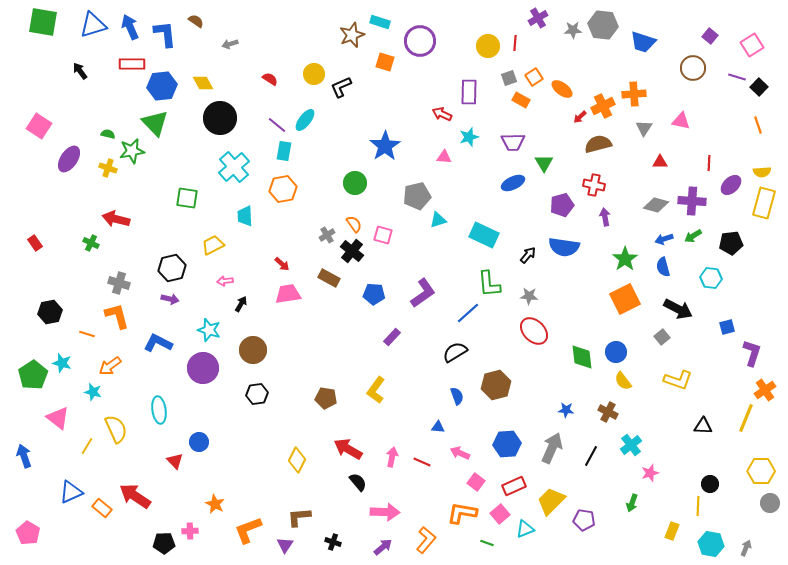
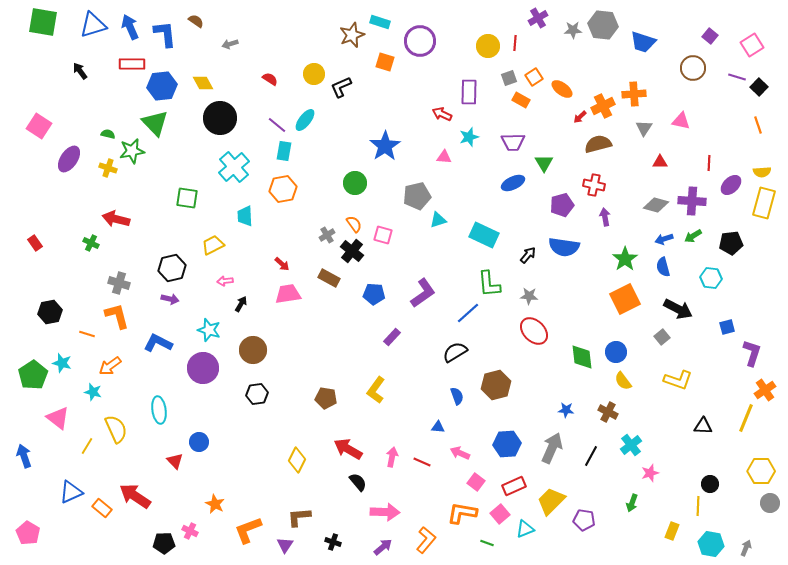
pink cross at (190, 531): rotated 28 degrees clockwise
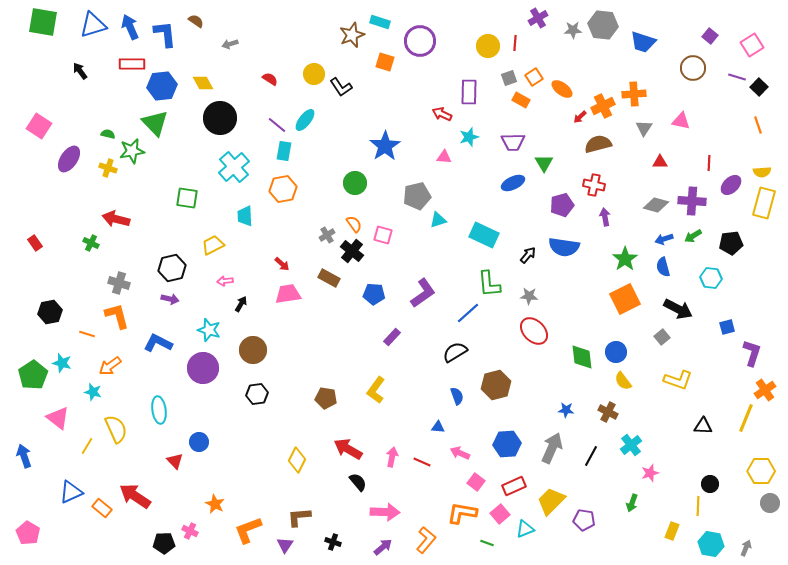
black L-shape at (341, 87): rotated 100 degrees counterclockwise
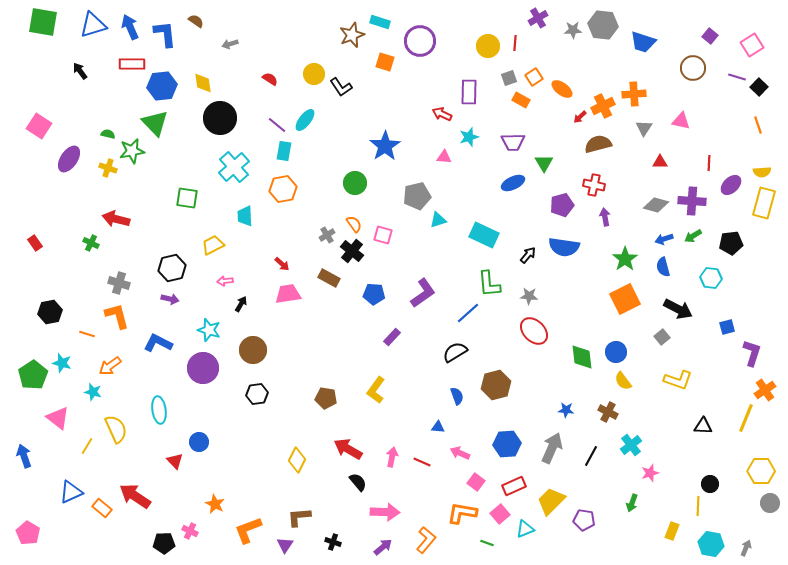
yellow diamond at (203, 83): rotated 20 degrees clockwise
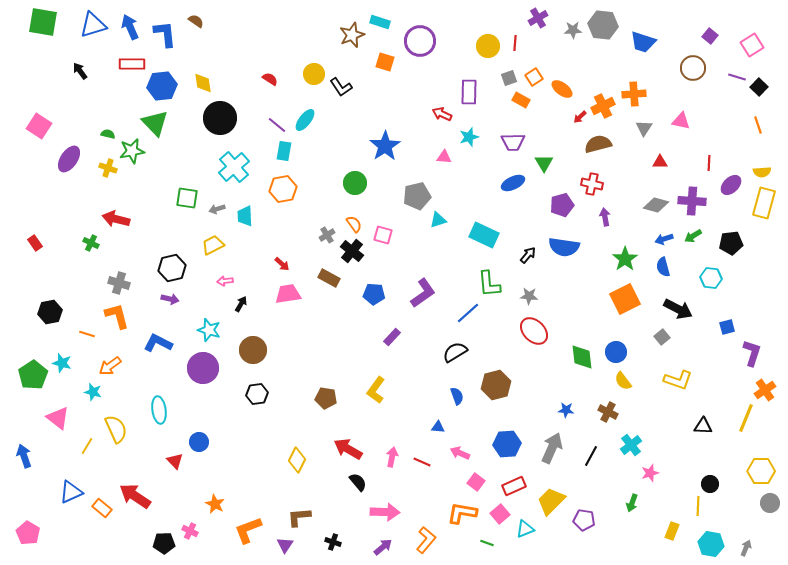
gray arrow at (230, 44): moved 13 px left, 165 px down
red cross at (594, 185): moved 2 px left, 1 px up
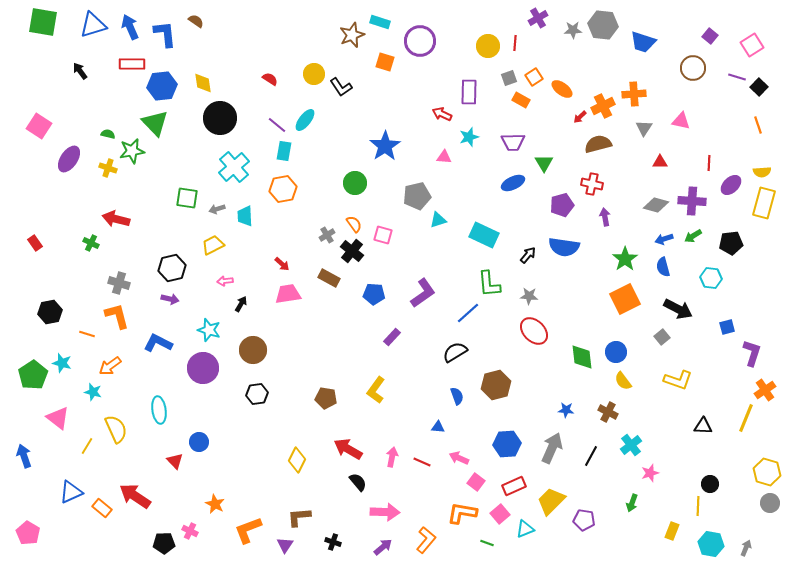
pink arrow at (460, 453): moved 1 px left, 5 px down
yellow hexagon at (761, 471): moved 6 px right, 1 px down; rotated 16 degrees clockwise
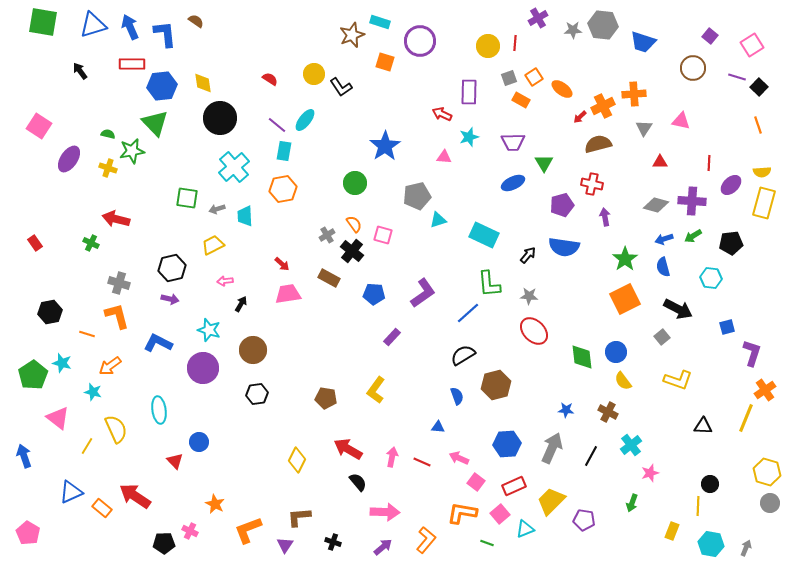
black semicircle at (455, 352): moved 8 px right, 3 px down
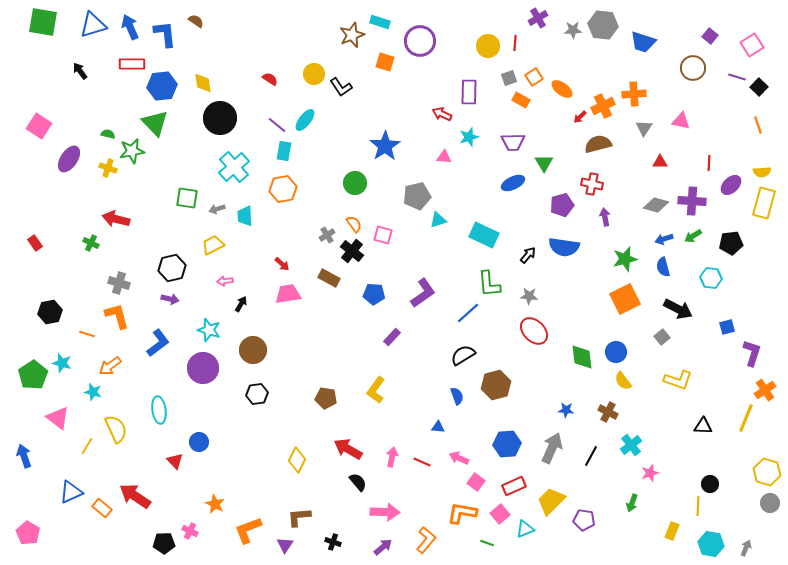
green star at (625, 259): rotated 20 degrees clockwise
blue L-shape at (158, 343): rotated 116 degrees clockwise
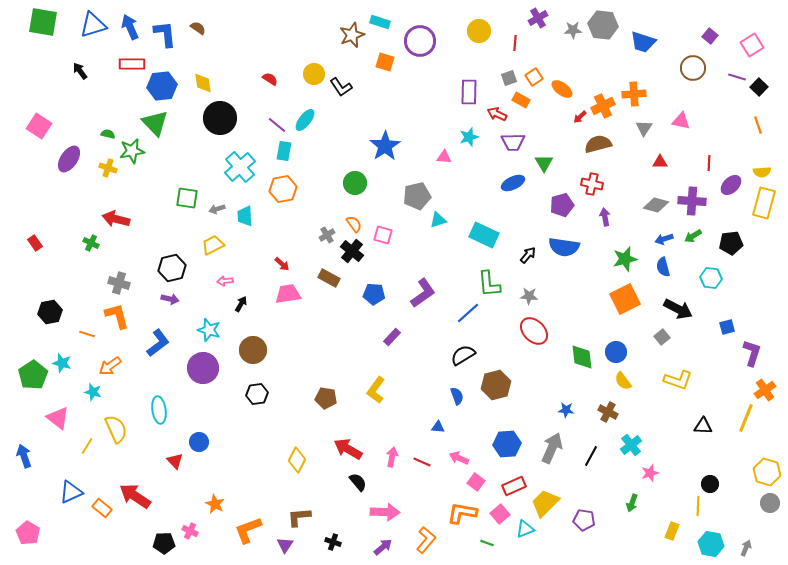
brown semicircle at (196, 21): moved 2 px right, 7 px down
yellow circle at (488, 46): moved 9 px left, 15 px up
red arrow at (442, 114): moved 55 px right
cyan cross at (234, 167): moved 6 px right
yellow trapezoid at (551, 501): moved 6 px left, 2 px down
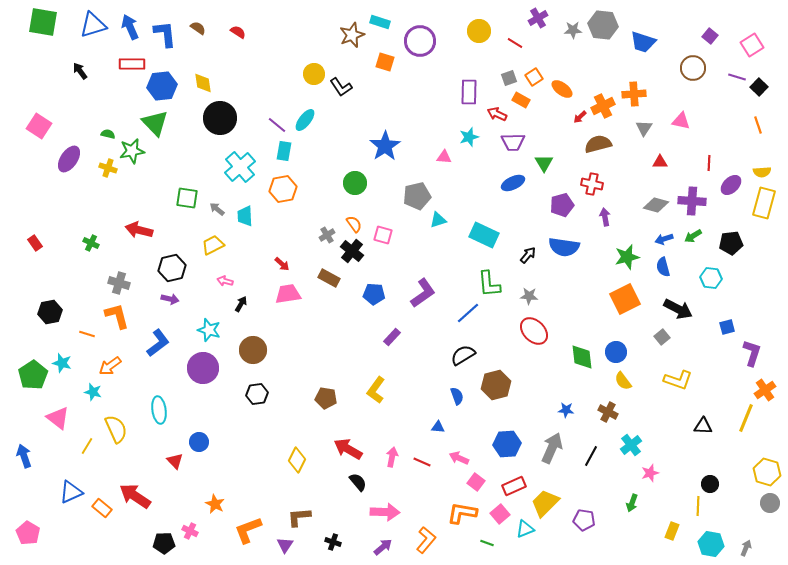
red line at (515, 43): rotated 63 degrees counterclockwise
red semicircle at (270, 79): moved 32 px left, 47 px up
gray arrow at (217, 209): rotated 56 degrees clockwise
red arrow at (116, 219): moved 23 px right, 11 px down
green star at (625, 259): moved 2 px right, 2 px up
pink arrow at (225, 281): rotated 21 degrees clockwise
